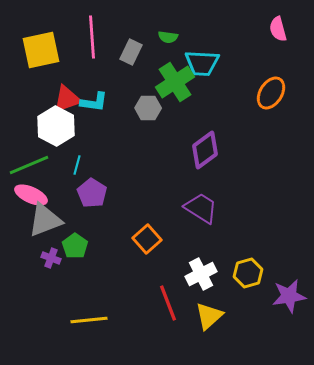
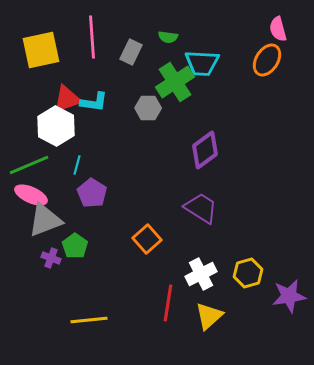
orange ellipse: moved 4 px left, 33 px up
red line: rotated 30 degrees clockwise
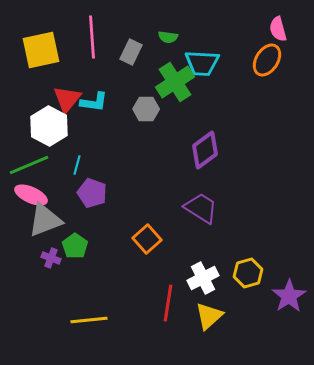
red triangle: rotated 32 degrees counterclockwise
gray hexagon: moved 2 px left, 1 px down
white hexagon: moved 7 px left
purple pentagon: rotated 12 degrees counterclockwise
white cross: moved 2 px right, 4 px down
purple star: rotated 24 degrees counterclockwise
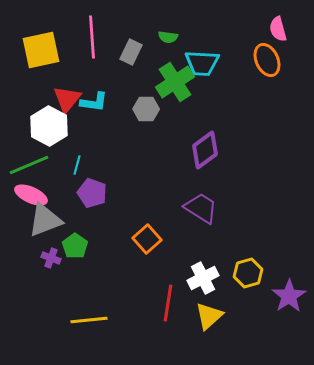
orange ellipse: rotated 56 degrees counterclockwise
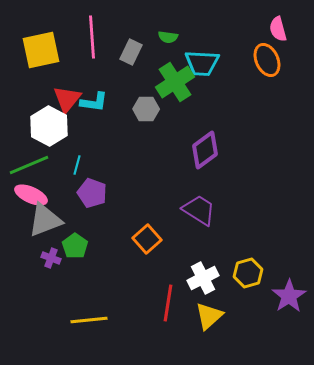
purple trapezoid: moved 2 px left, 2 px down
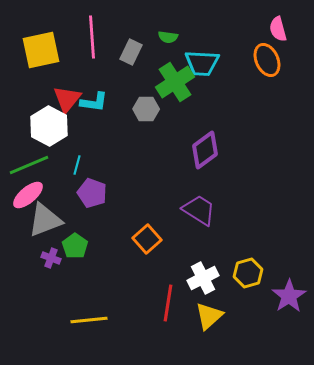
pink ellipse: moved 3 px left; rotated 64 degrees counterclockwise
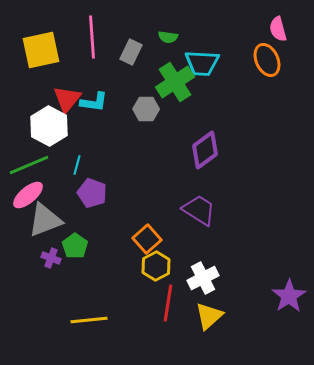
yellow hexagon: moved 92 px left, 7 px up; rotated 12 degrees counterclockwise
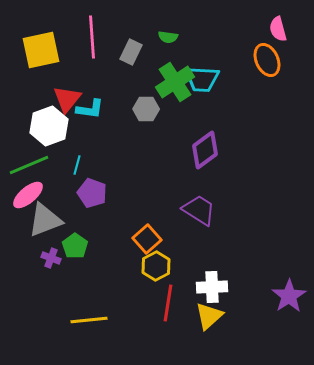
cyan trapezoid: moved 16 px down
cyan L-shape: moved 4 px left, 7 px down
white hexagon: rotated 12 degrees clockwise
white cross: moved 9 px right, 9 px down; rotated 24 degrees clockwise
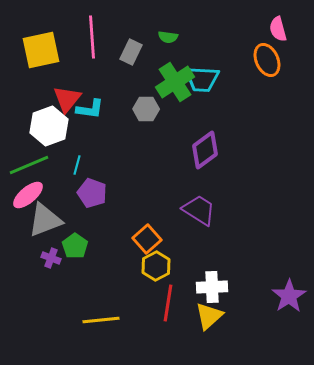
yellow line: moved 12 px right
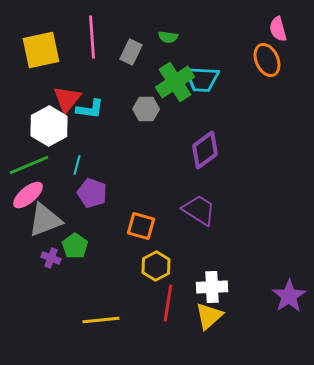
white hexagon: rotated 9 degrees counterclockwise
orange square: moved 6 px left, 13 px up; rotated 32 degrees counterclockwise
